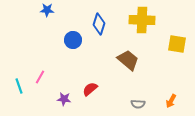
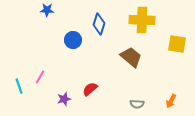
brown trapezoid: moved 3 px right, 3 px up
purple star: rotated 24 degrees counterclockwise
gray semicircle: moved 1 px left
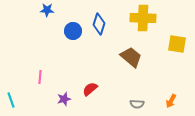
yellow cross: moved 1 px right, 2 px up
blue circle: moved 9 px up
pink line: rotated 24 degrees counterclockwise
cyan line: moved 8 px left, 14 px down
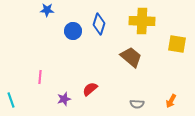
yellow cross: moved 1 px left, 3 px down
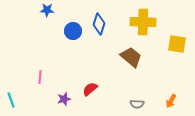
yellow cross: moved 1 px right, 1 px down
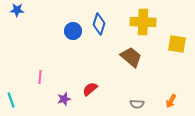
blue star: moved 30 px left
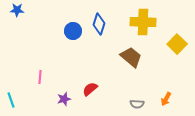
yellow square: rotated 36 degrees clockwise
orange arrow: moved 5 px left, 2 px up
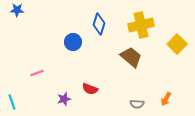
yellow cross: moved 2 px left, 3 px down; rotated 15 degrees counterclockwise
blue circle: moved 11 px down
pink line: moved 3 px left, 4 px up; rotated 64 degrees clockwise
red semicircle: rotated 119 degrees counterclockwise
cyan line: moved 1 px right, 2 px down
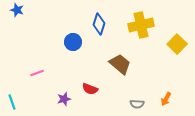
blue star: rotated 16 degrees clockwise
brown trapezoid: moved 11 px left, 7 px down
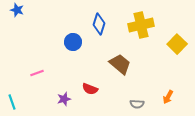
orange arrow: moved 2 px right, 2 px up
